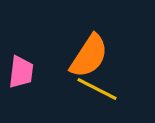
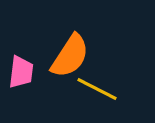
orange semicircle: moved 19 px left
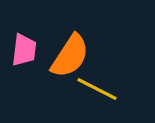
pink trapezoid: moved 3 px right, 22 px up
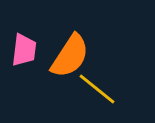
yellow line: rotated 12 degrees clockwise
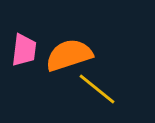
orange semicircle: moved 1 px left, 1 px up; rotated 141 degrees counterclockwise
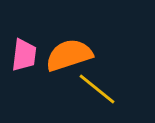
pink trapezoid: moved 5 px down
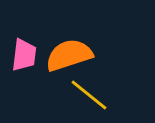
yellow line: moved 8 px left, 6 px down
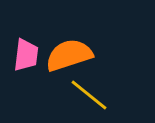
pink trapezoid: moved 2 px right
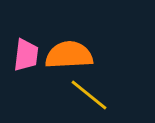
orange semicircle: rotated 15 degrees clockwise
